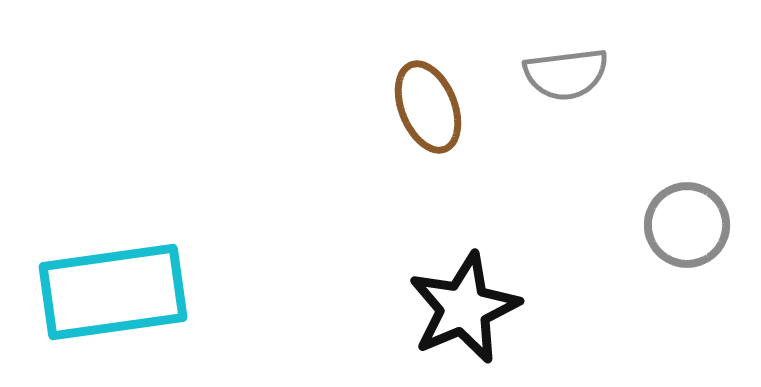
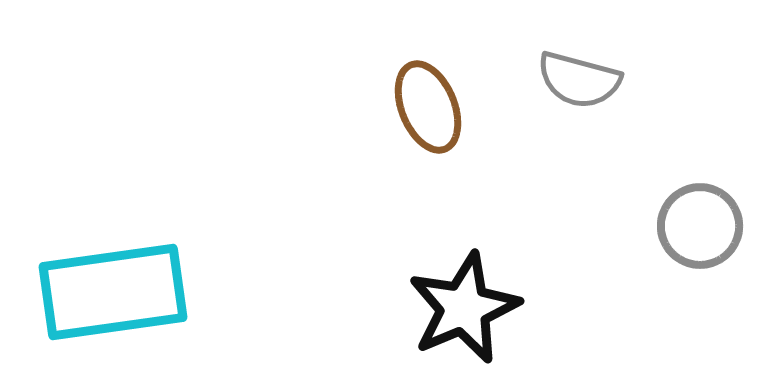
gray semicircle: moved 13 px right, 6 px down; rotated 22 degrees clockwise
gray circle: moved 13 px right, 1 px down
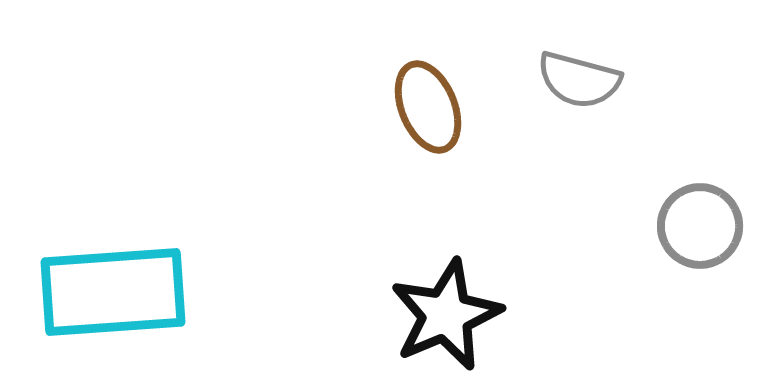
cyan rectangle: rotated 4 degrees clockwise
black star: moved 18 px left, 7 px down
